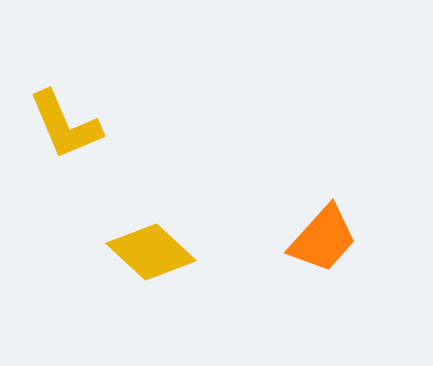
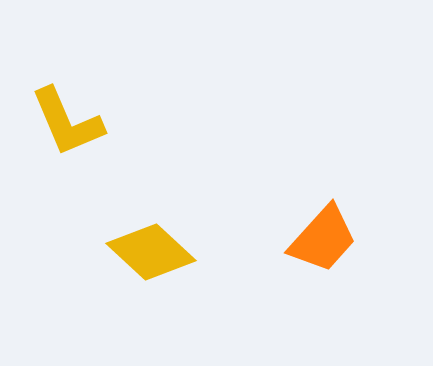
yellow L-shape: moved 2 px right, 3 px up
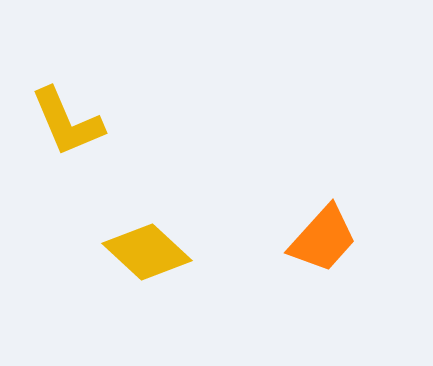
yellow diamond: moved 4 px left
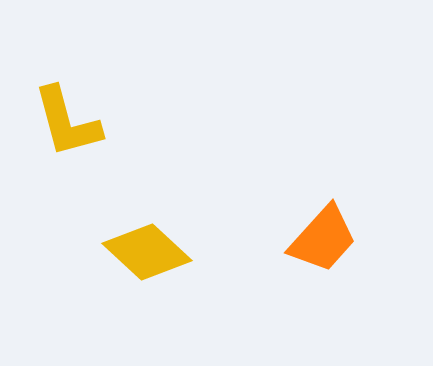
yellow L-shape: rotated 8 degrees clockwise
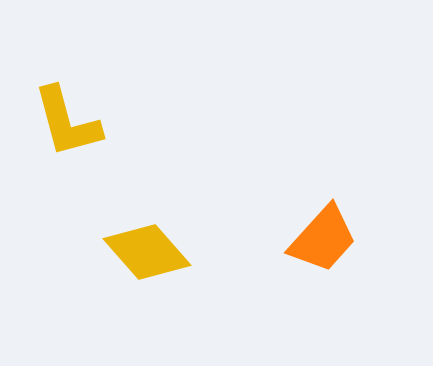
yellow diamond: rotated 6 degrees clockwise
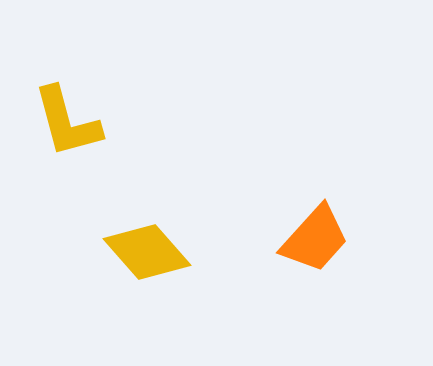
orange trapezoid: moved 8 px left
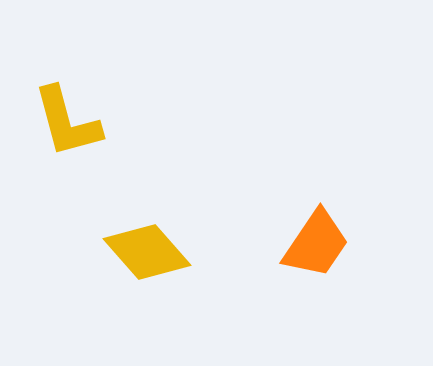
orange trapezoid: moved 1 px right, 5 px down; rotated 8 degrees counterclockwise
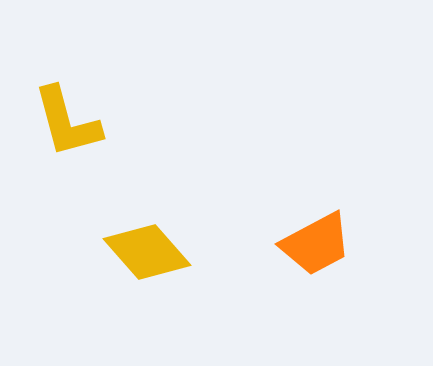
orange trapezoid: rotated 28 degrees clockwise
